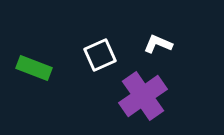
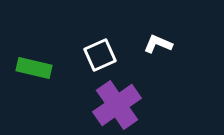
green rectangle: rotated 8 degrees counterclockwise
purple cross: moved 26 px left, 9 px down
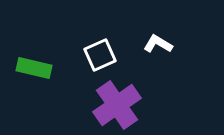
white L-shape: rotated 8 degrees clockwise
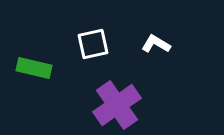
white L-shape: moved 2 px left
white square: moved 7 px left, 11 px up; rotated 12 degrees clockwise
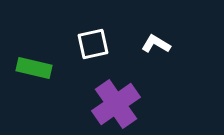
purple cross: moved 1 px left, 1 px up
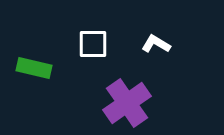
white square: rotated 12 degrees clockwise
purple cross: moved 11 px right, 1 px up
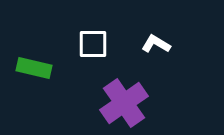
purple cross: moved 3 px left
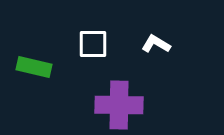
green rectangle: moved 1 px up
purple cross: moved 5 px left, 2 px down; rotated 36 degrees clockwise
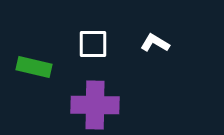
white L-shape: moved 1 px left, 1 px up
purple cross: moved 24 px left
